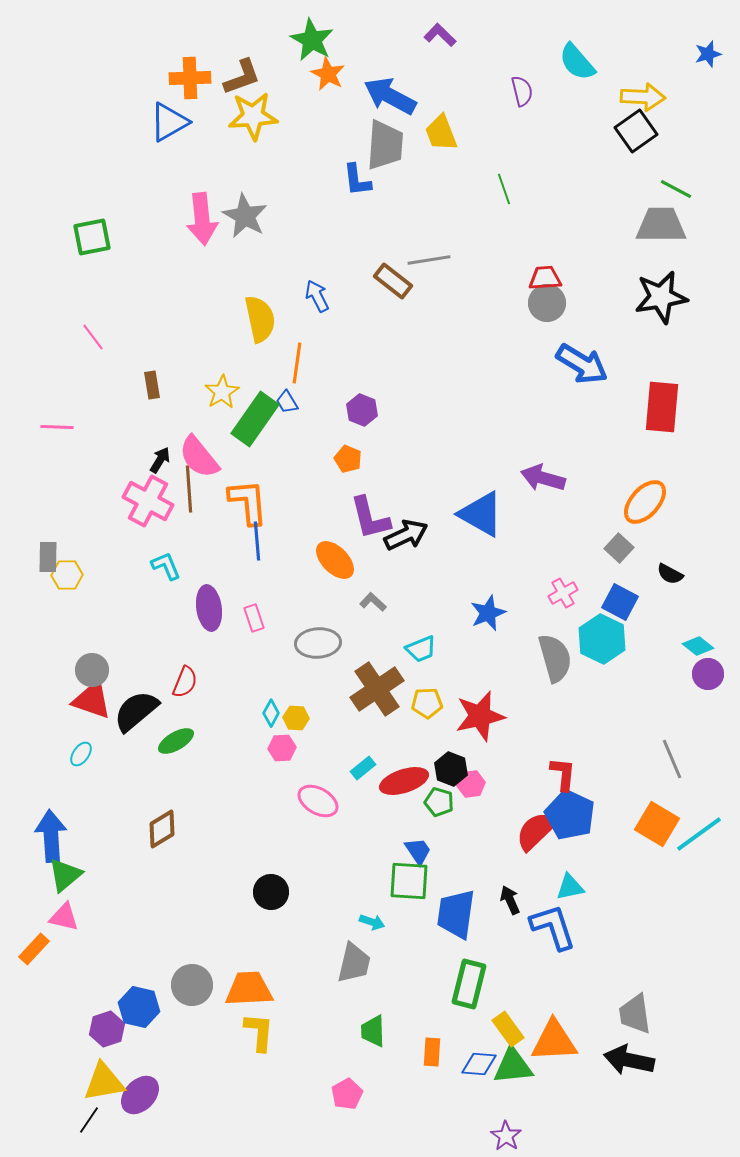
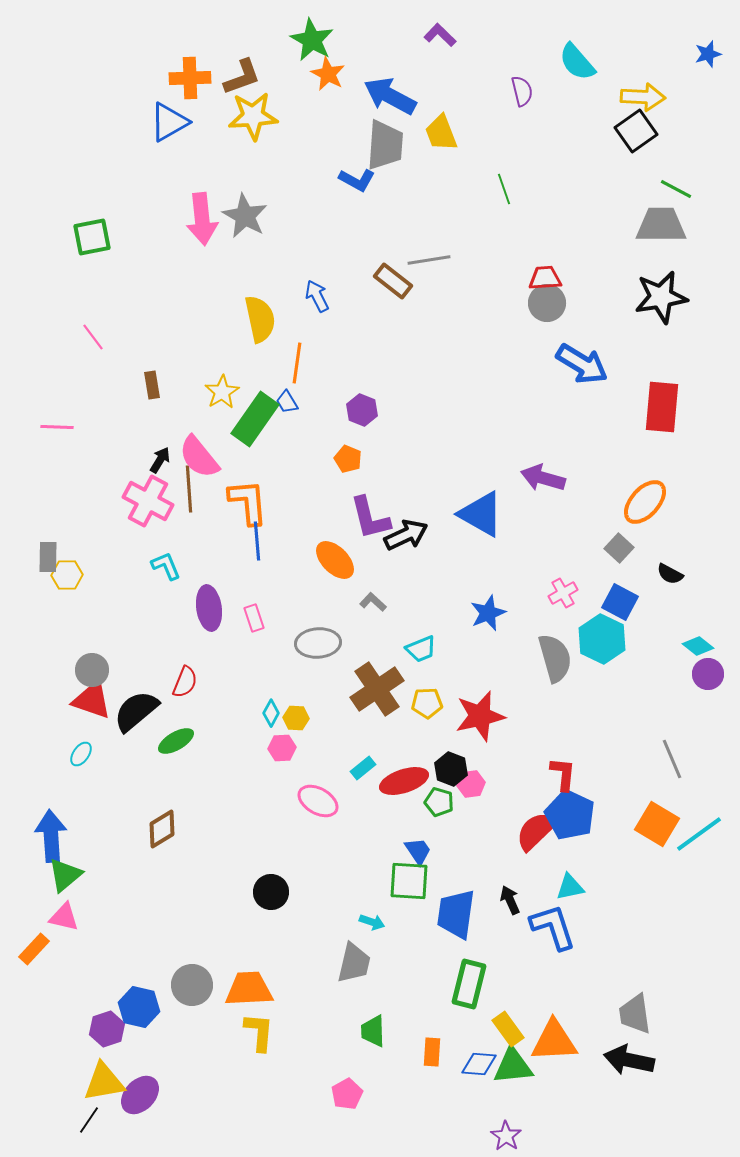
blue L-shape at (357, 180): rotated 54 degrees counterclockwise
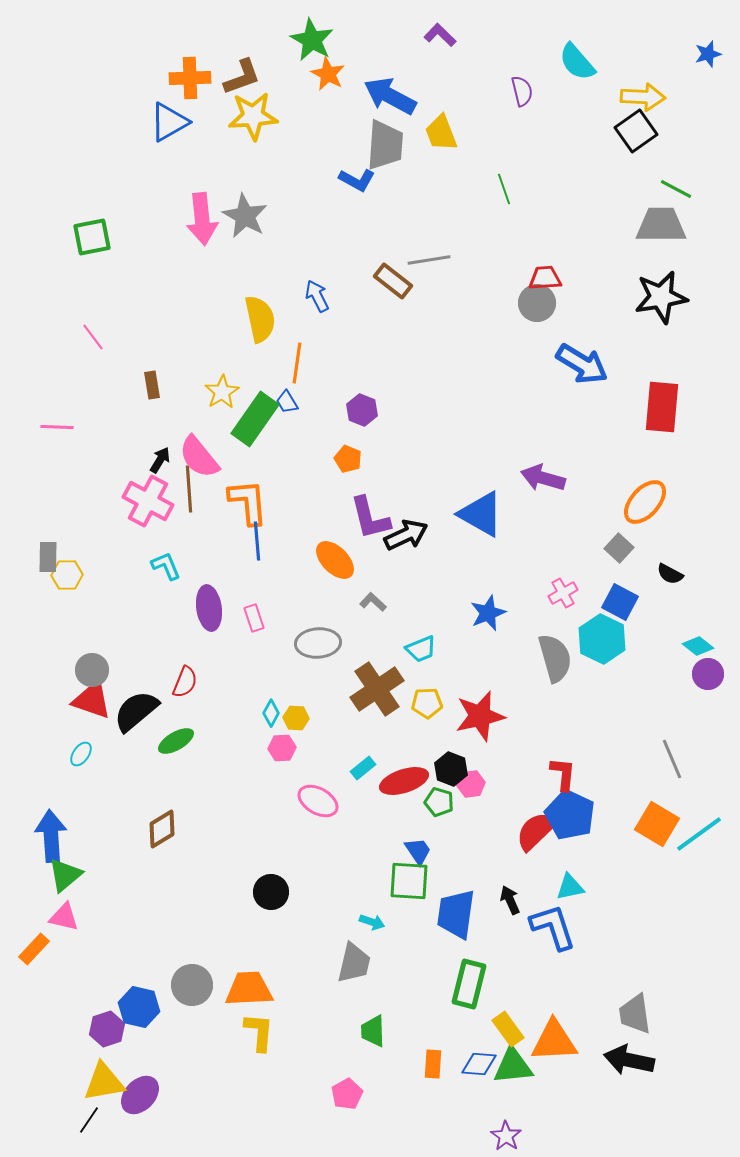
gray circle at (547, 303): moved 10 px left
orange rectangle at (432, 1052): moved 1 px right, 12 px down
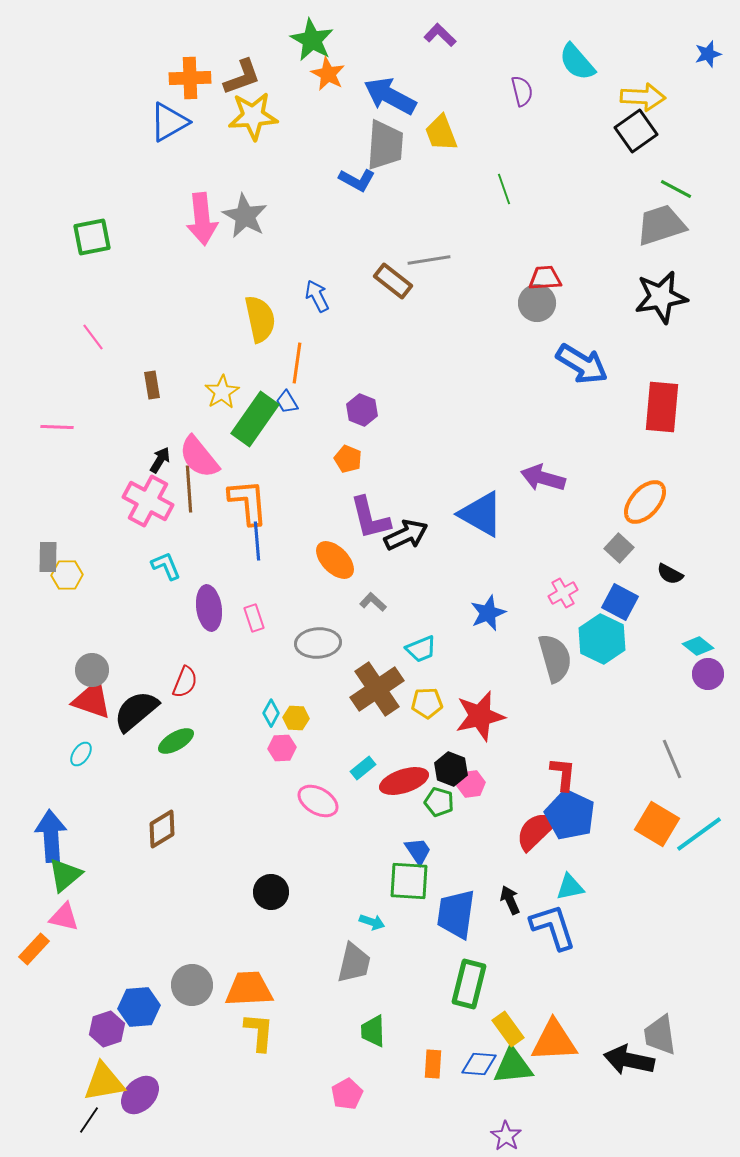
gray trapezoid at (661, 225): rotated 18 degrees counterclockwise
blue hexagon at (139, 1007): rotated 18 degrees counterclockwise
gray trapezoid at (635, 1014): moved 25 px right, 21 px down
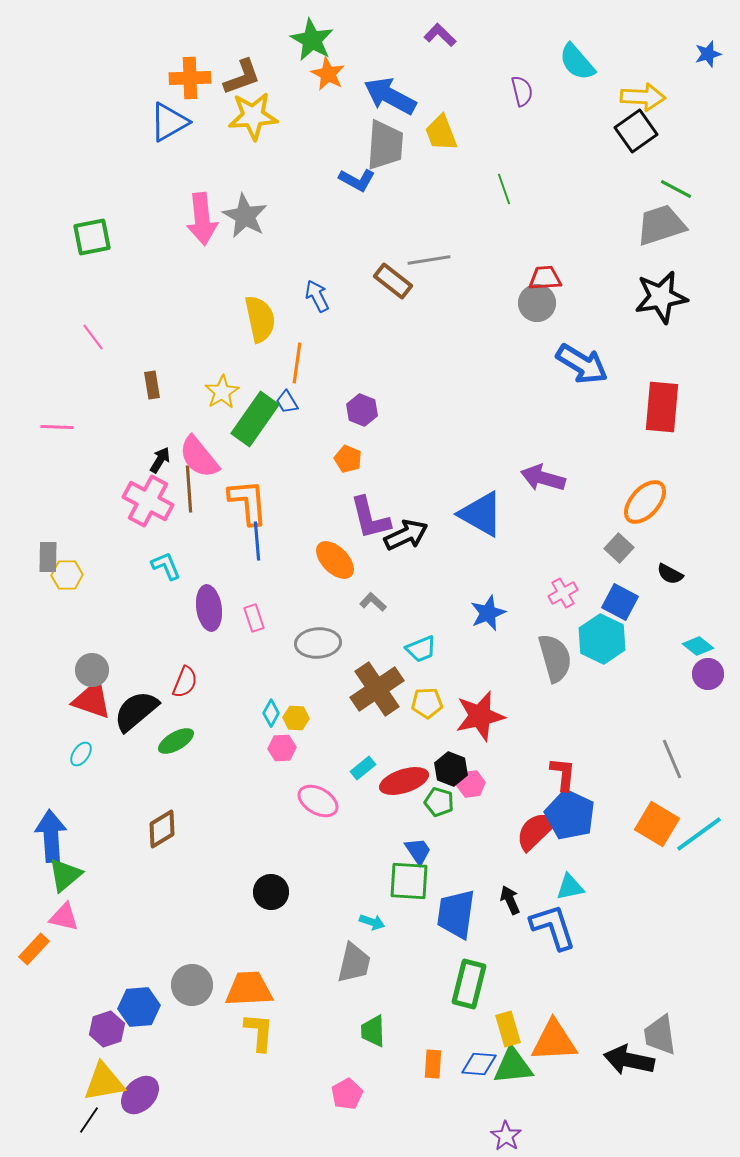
yellow rectangle at (508, 1029): rotated 20 degrees clockwise
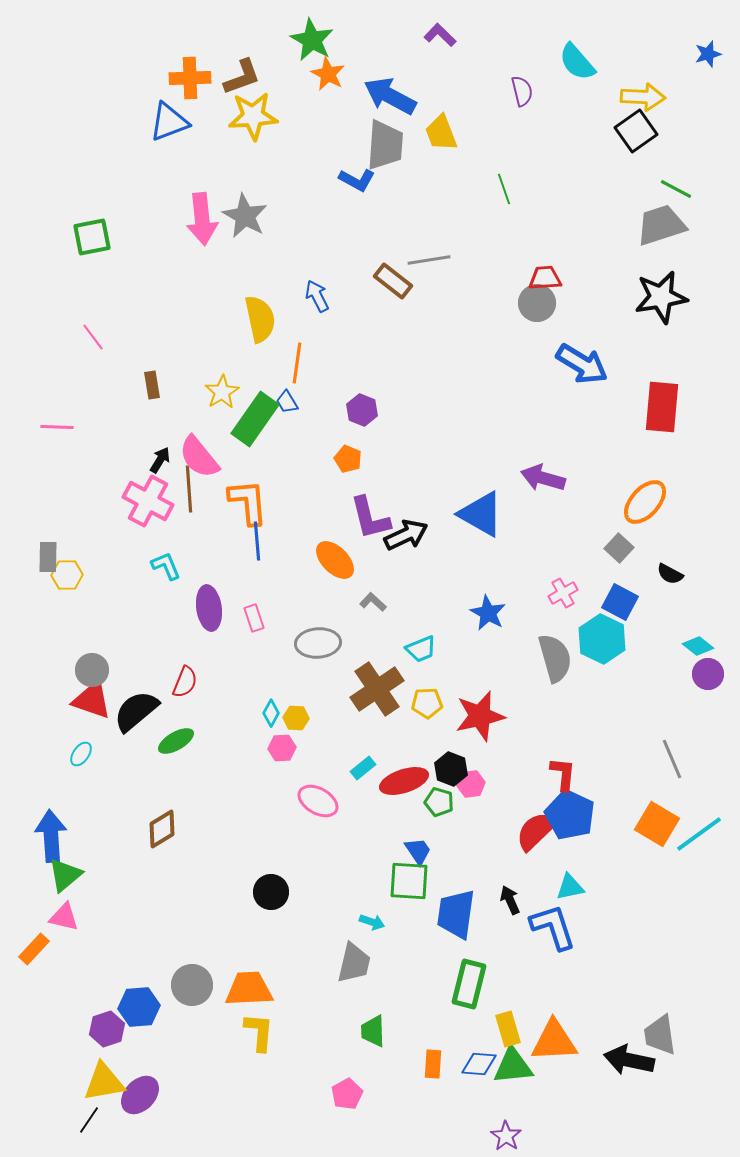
blue triangle at (169, 122): rotated 9 degrees clockwise
blue star at (488, 613): rotated 21 degrees counterclockwise
